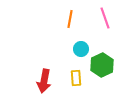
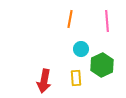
pink line: moved 2 px right, 3 px down; rotated 15 degrees clockwise
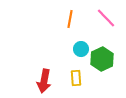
pink line: moved 1 px left, 3 px up; rotated 40 degrees counterclockwise
green hexagon: moved 6 px up
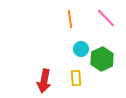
orange line: rotated 18 degrees counterclockwise
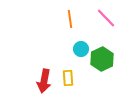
yellow rectangle: moved 8 px left
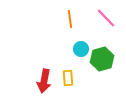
green hexagon: rotated 10 degrees clockwise
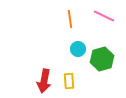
pink line: moved 2 px left, 2 px up; rotated 20 degrees counterclockwise
cyan circle: moved 3 px left
yellow rectangle: moved 1 px right, 3 px down
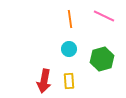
cyan circle: moved 9 px left
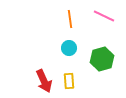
cyan circle: moved 1 px up
red arrow: rotated 35 degrees counterclockwise
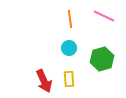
yellow rectangle: moved 2 px up
